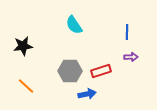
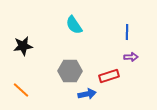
red rectangle: moved 8 px right, 5 px down
orange line: moved 5 px left, 4 px down
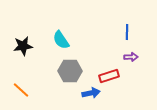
cyan semicircle: moved 13 px left, 15 px down
blue arrow: moved 4 px right, 1 px up
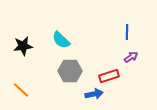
cyan semicircle: rotated 12 degrees counterclockwise
purple arrow: rotated 32 degrees counterclockwise
blue arrow: moved 3 px right, 1 px down
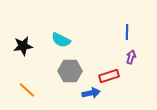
cyan semicircle: rotated 18 degrees counterclockwise
purple arrow: rotated 40 degrees counterclockwise
orange line: moved 6 px right
blue arrow: moved 3 px left, 1 px up
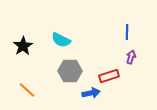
black star: rotated 24 degrees counterclockwise
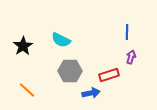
red rectangle: moved 1 px up
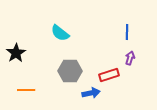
cyan semicircle: moved 1 px left, 7 px up; rotated 12 degrees clockwise
black star: moved 7 px left, 7 px down
purple arrow: moved 1 px left, 1 px down
orange line: moved 1 px left; rotated 42 degrees counterclockwise
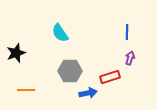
cyan semicircle: rotated 18 degrees clockwise
black star: rotated 12 degrees clockwise
red rectangle: moved 1 px right, 2 px down
blue arrow: moved 3 px left
